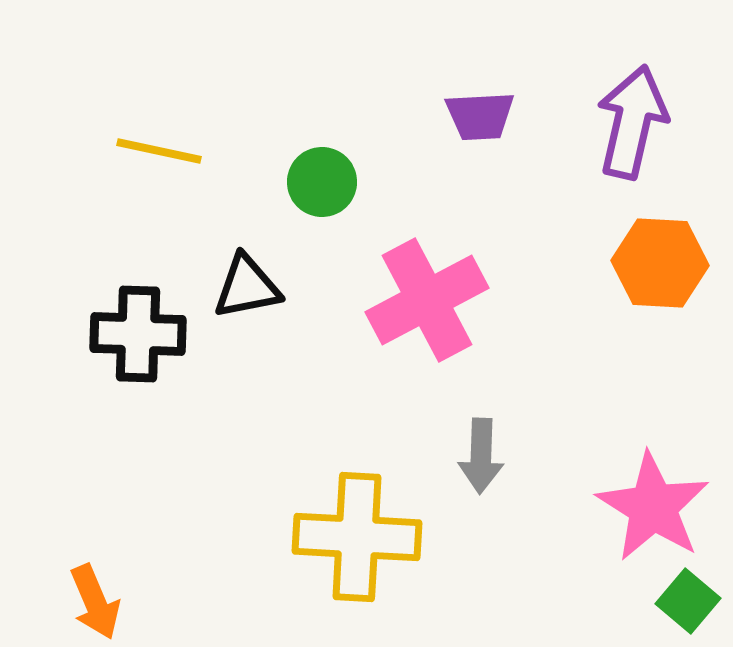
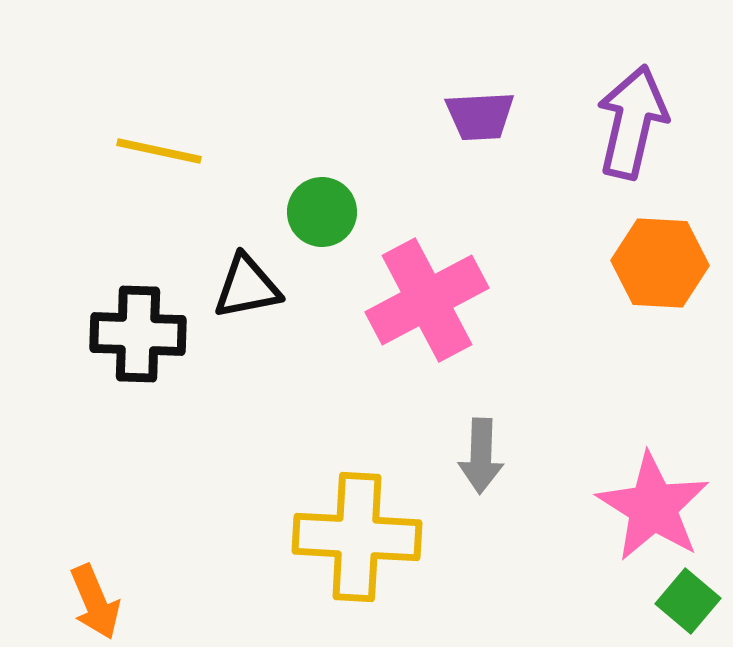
green circle: moved 30 px down
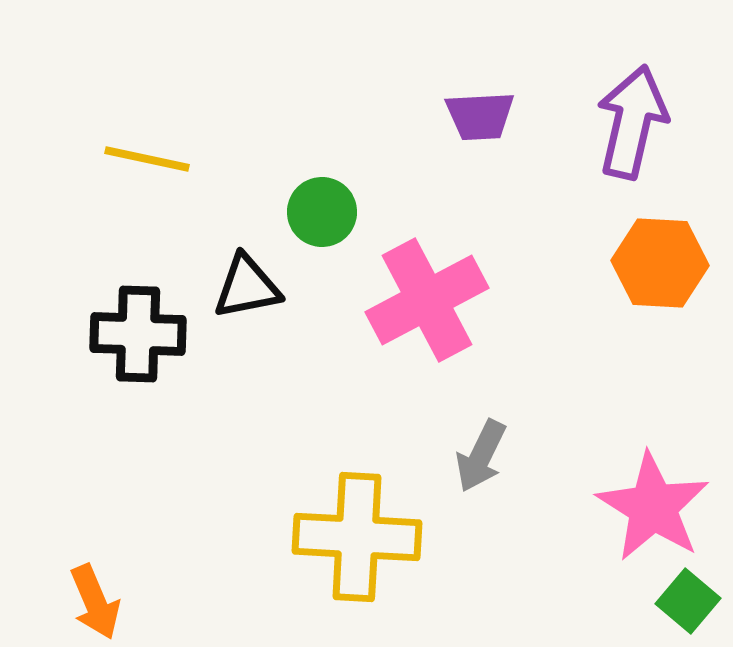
yellow line: moved 12 px left, 8 px down
gray arrow: rotated 24 degrees clockwise
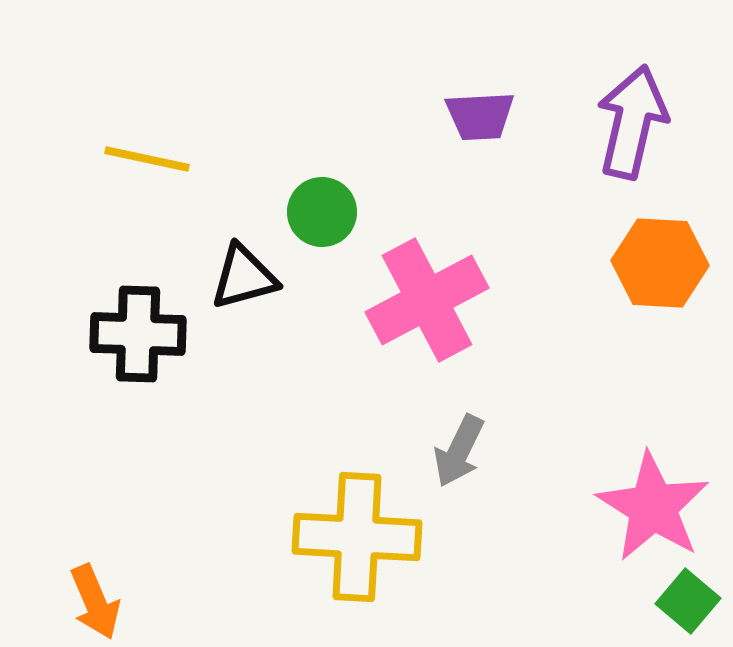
black triangle: moved 3 px left, 10 px up; rotated 4 degrees counterclockwise
gray arrow: moved 22 px left, 5 px up
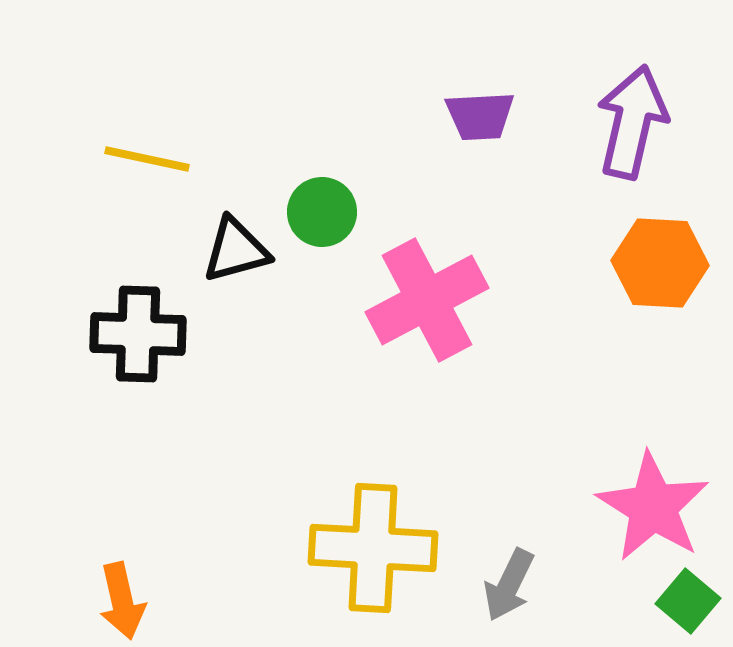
black triangle: moved 8 px left, 27 px up
gray arrow: moved 50 px right, 134 px down
yellow cross: moved 16 px right, 11 px down
orange arrow: moved 27 px right, 1 px up; rotated 10 degrees clockwise
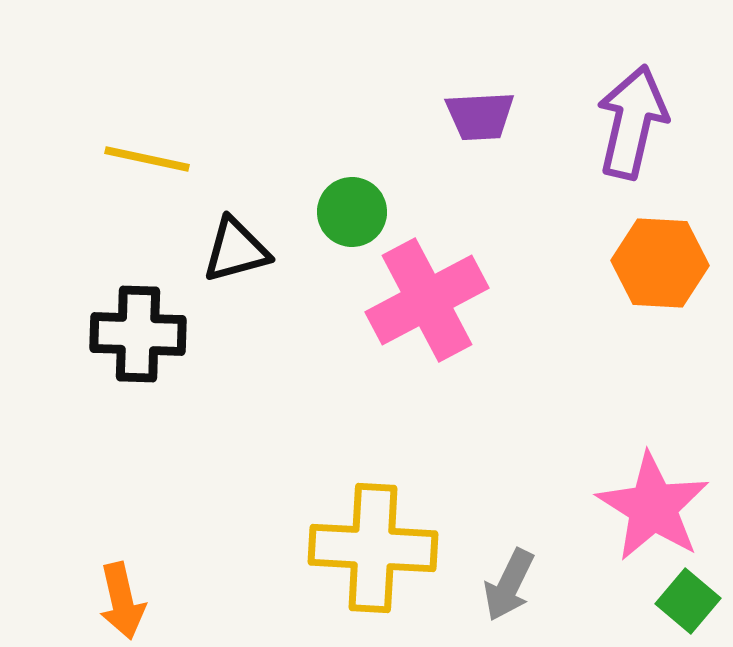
green circle: moved 30 px right
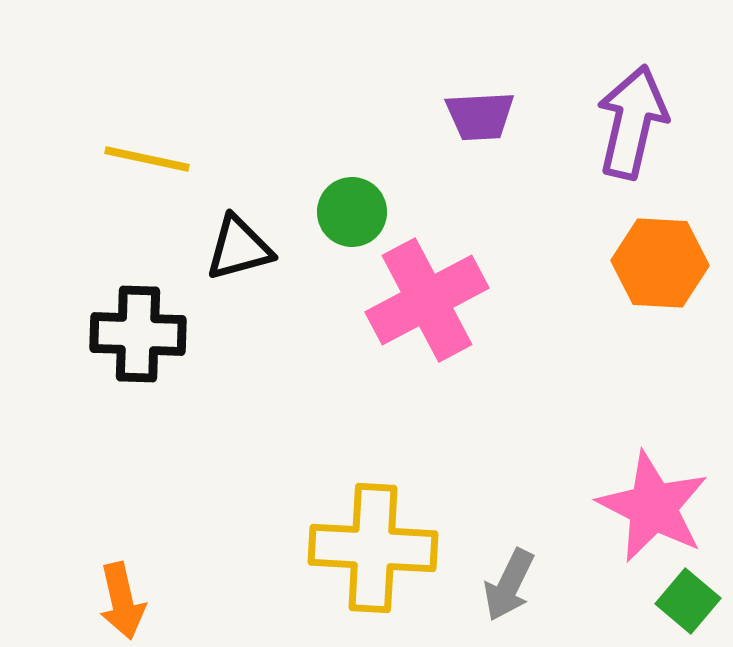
black triangle: moved 3 px right, 2 px up
pink star: rotated 5 degrees counterclockwise
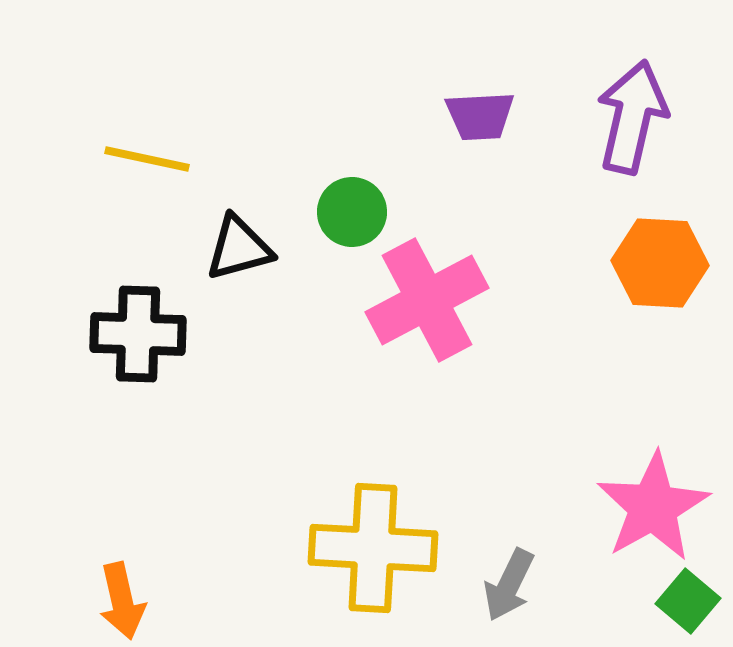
purple arrow: moved 5 px up
pink star: rotated 16 degrees clockwise
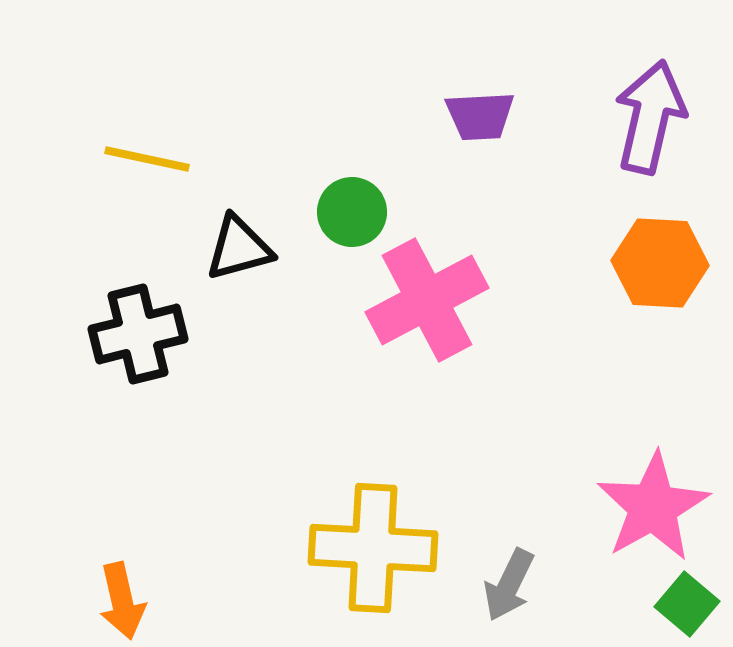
purple arrow: moved 18 px right
black cross: rotated 16 degrees counterclockwise
green square: moved 1 px left, 3 px down
